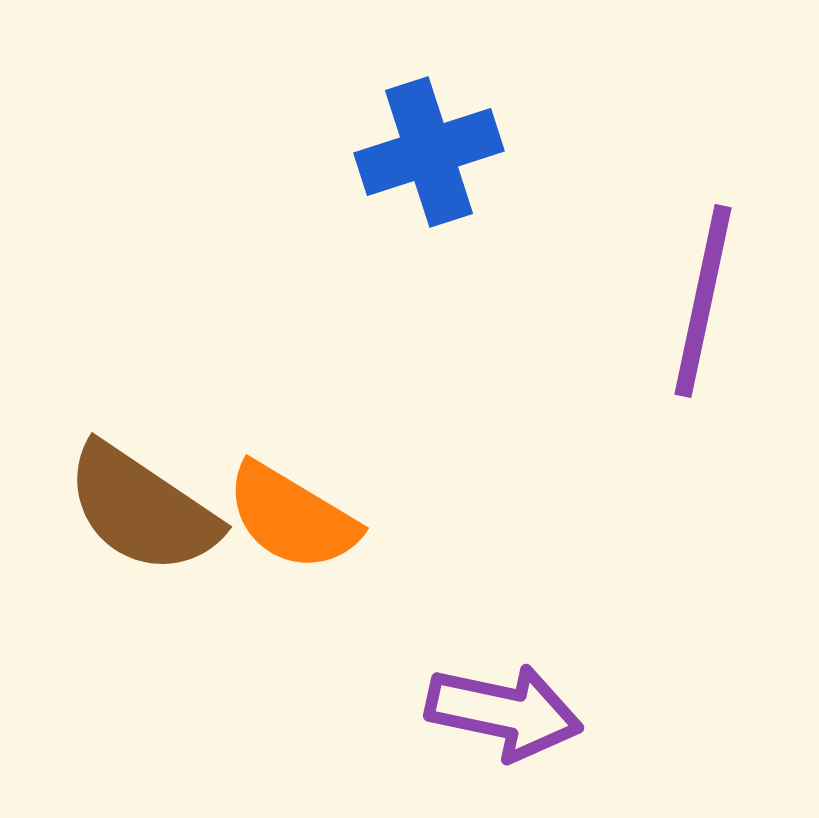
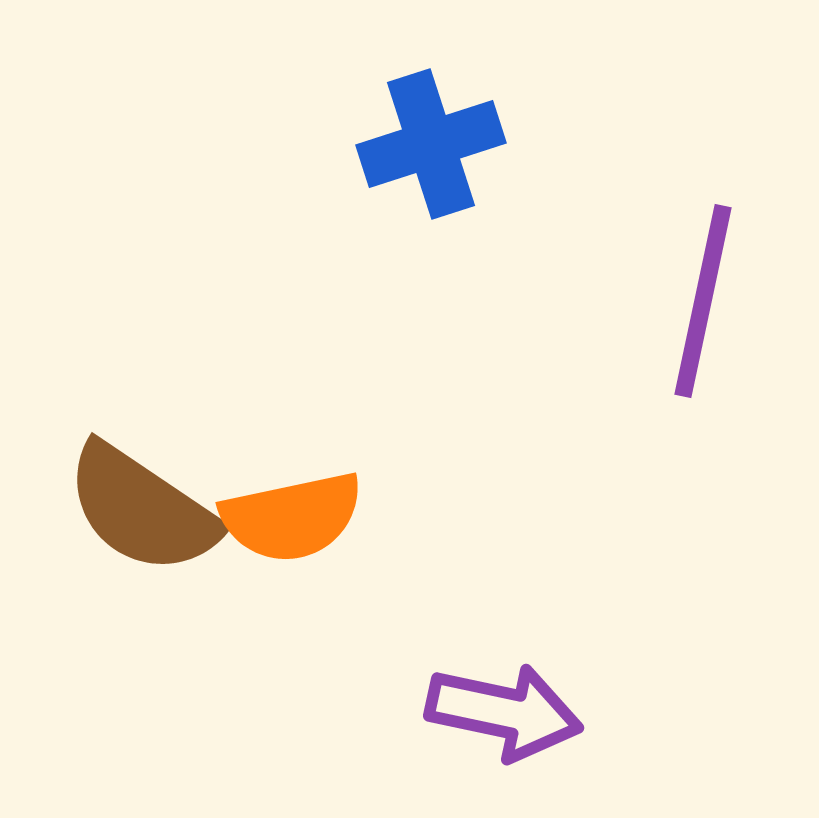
blue cross: moved 2 px right, 8 px up
orange semicircle: rotated 43 degrees counterclockwise
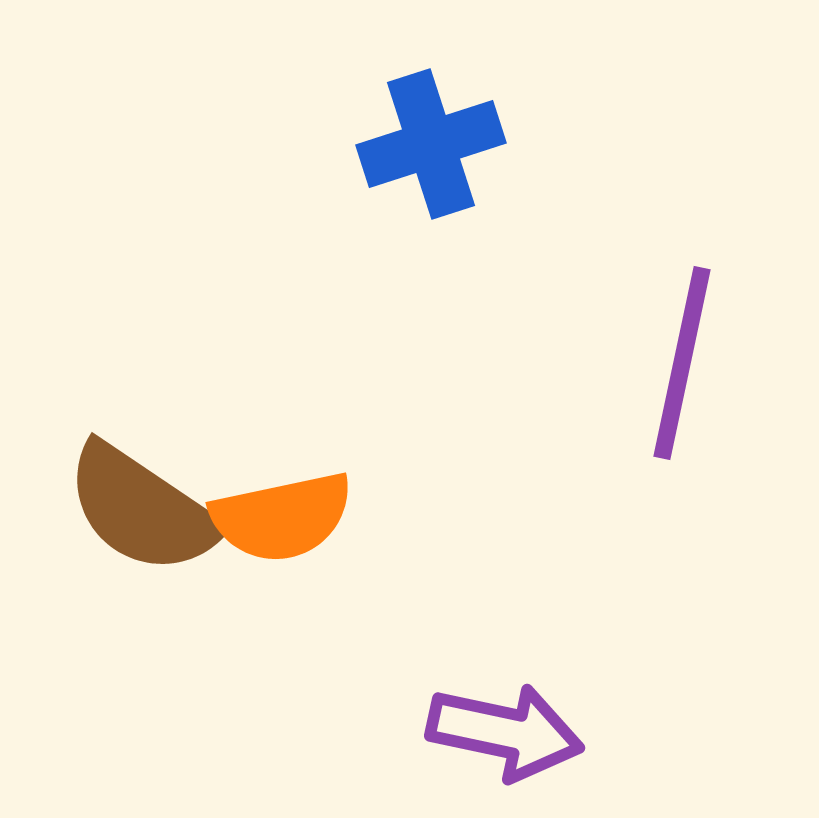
purple line: moved 21 px left, 62 px down
orange semicircle: moved 10 px left
purple arrow: moved 1 px right, 20 px down
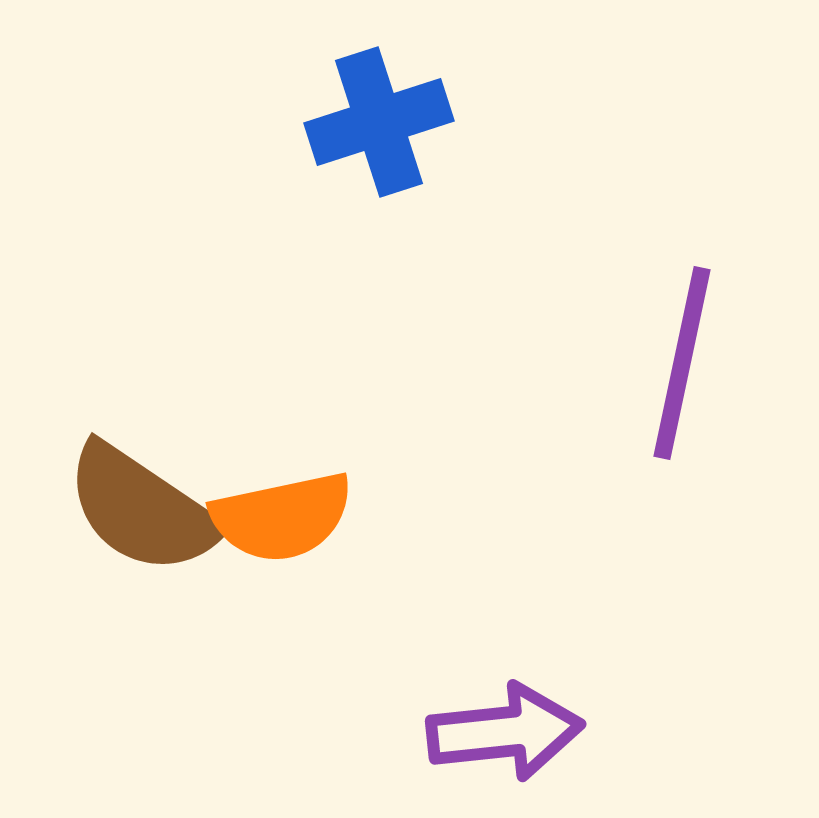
blue cross: moved 52 px left, 22 px up
purple arrow: rotated 18 degrees counterclockwise
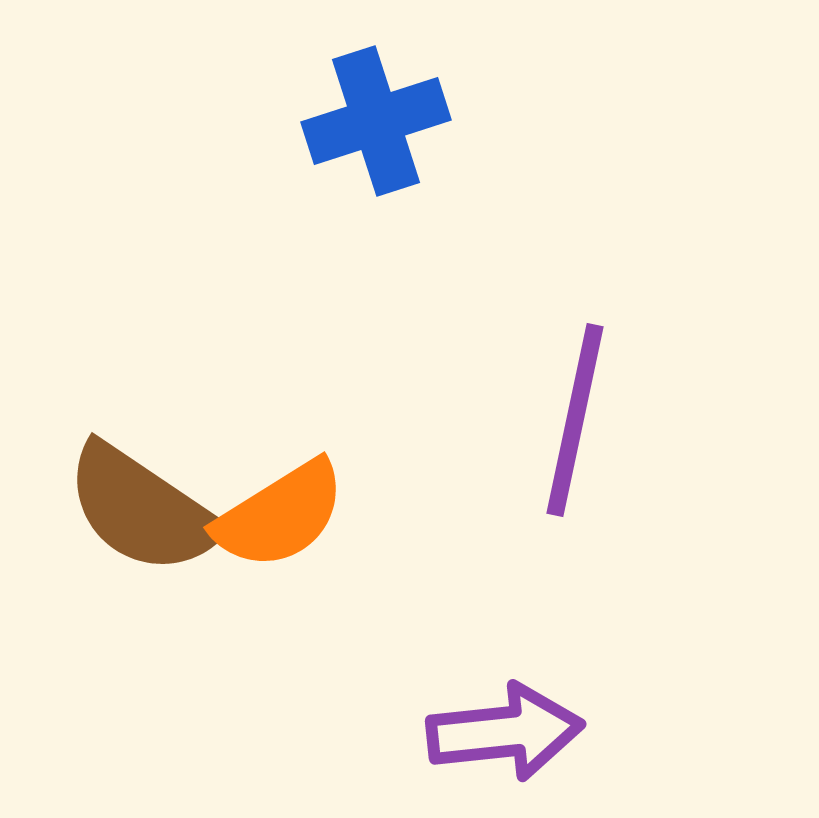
blue cross: moved 3 px left, 1 px up
purple line: moved 107 px left, 57 px down
orange semicircle: moved 2 px left, 2 px up; rotated 20 degrees counterclockwise
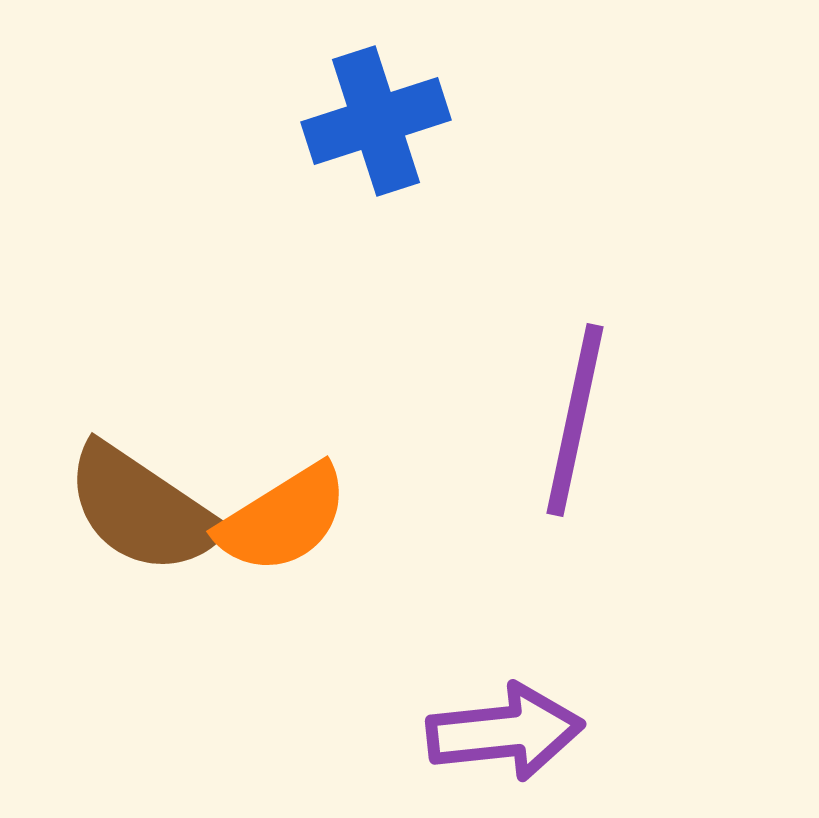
orange semicircle: moved 3 px right, 4 px down
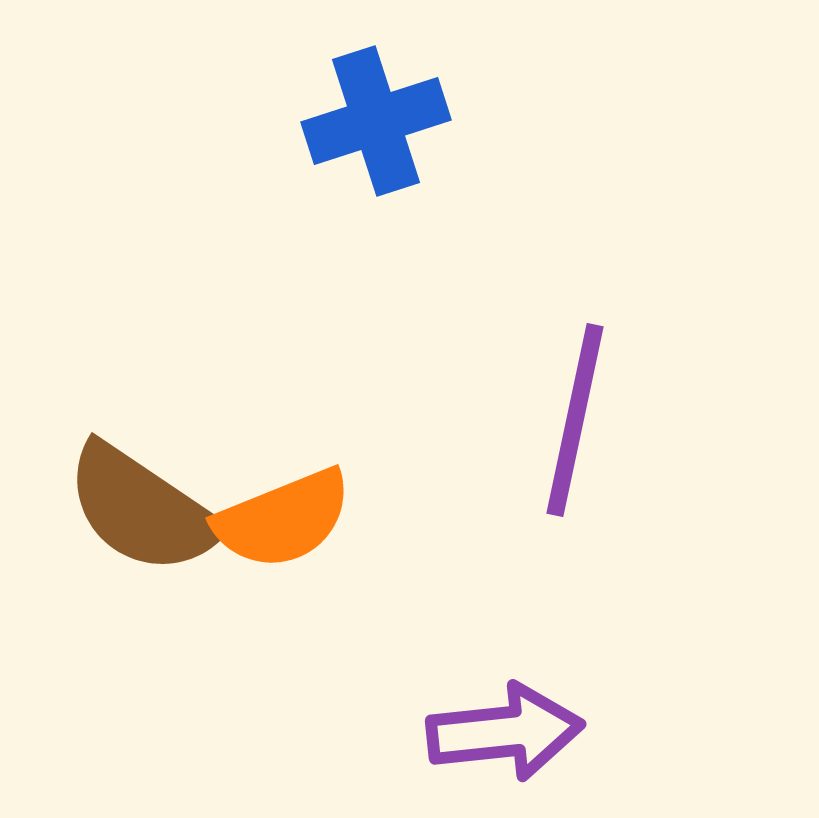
orange semicircle: rotated 10 degrees clockwise
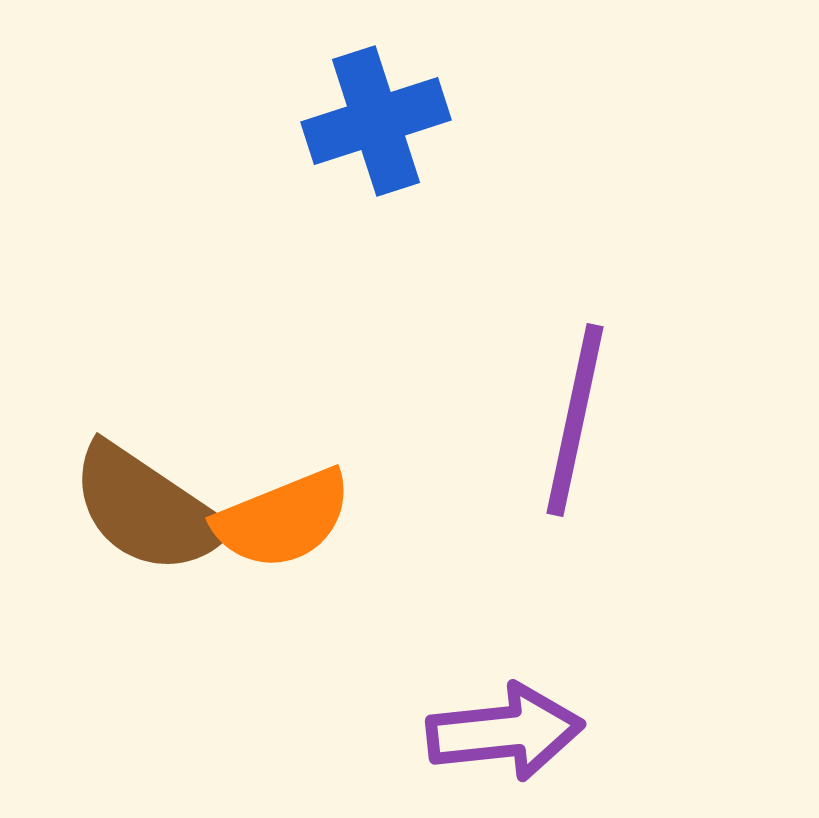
brown semicircle: moved 5 px right
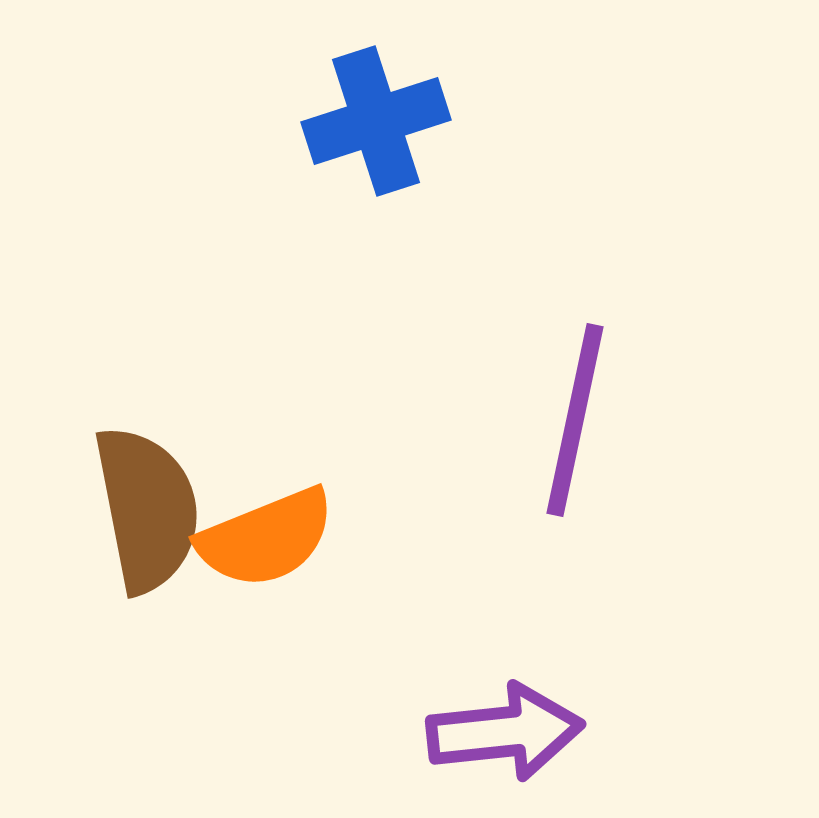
brown semicircle: rotated 135 degrees counterclockwise
orange semicircle: moved 17 px left, 19 px down
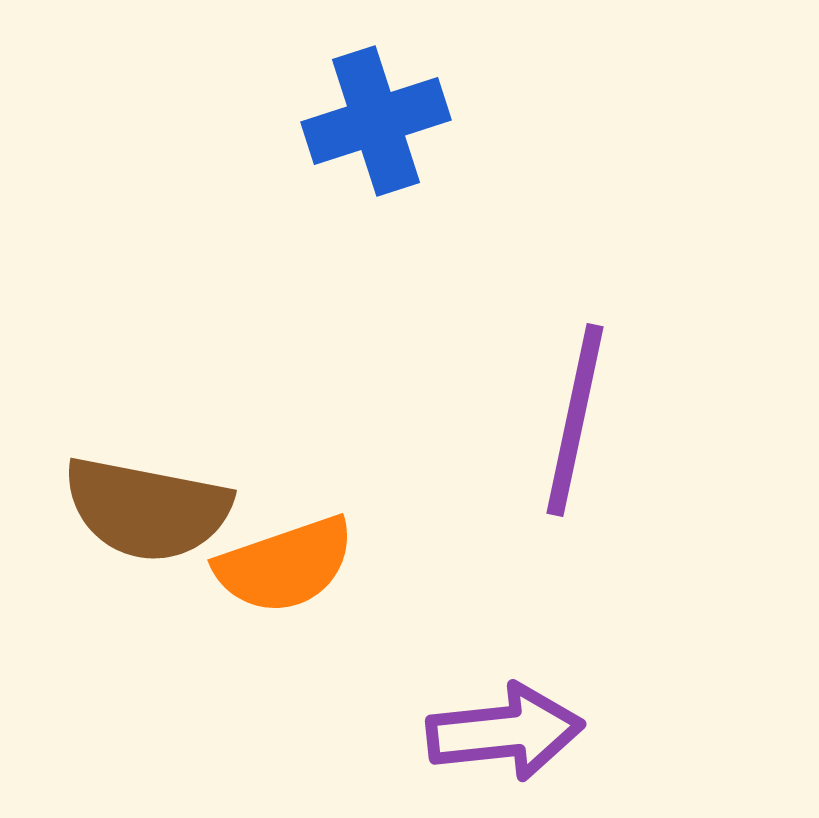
brown semicircle: rotated 112 degrees clockwise
orange semicircle: moved 19 px right, 27 px down; rotated 3 degrees clockwise
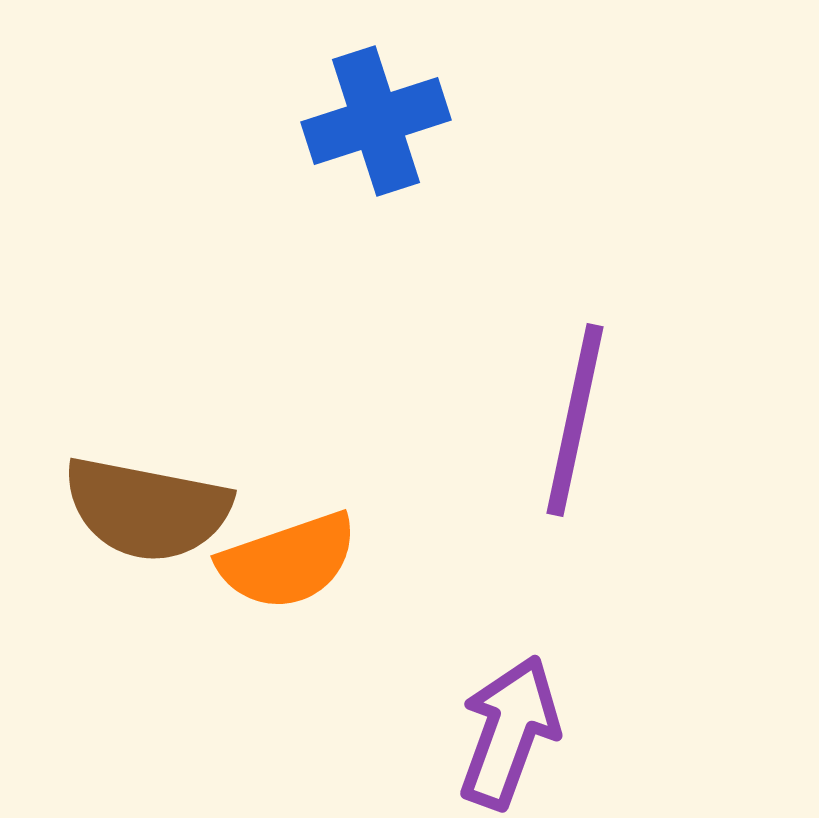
orange semicircle: moved 3 px right, 4 px up
purple arrow: moved 4 px right; rotated 64 degrees counterclockwise
